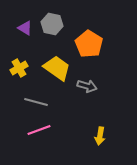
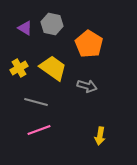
yellow trapezoid: moved 4 px left
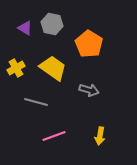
yellow cross: moved 3 px left
gray arrow: moved 2 px right, 4 px down
pink line: moved 15 px right, 6 px down
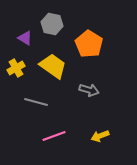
purple triangle: moved 10 px down
yellow trapezoid: moved 2 px up
yellow arrow: rotated 60 degrees clockwise
